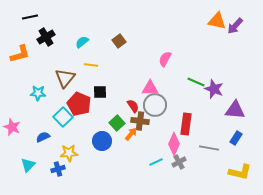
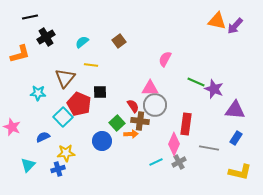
orange arrow: rotated 48 degrees clockwise
yellow star: moved 3 px left
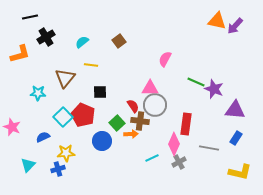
red pentagon: moved 4 px right, 11 px down
cyan line: moved 4 px left, 4 px up
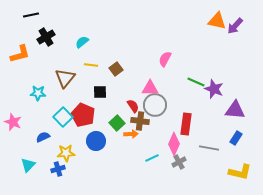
black line: moved 1 px right, 2 px up
brown square: moved 3 px left, 28 px down
pink star: moved 1 px right, 5 px up
blue circle: moved 6 px left
